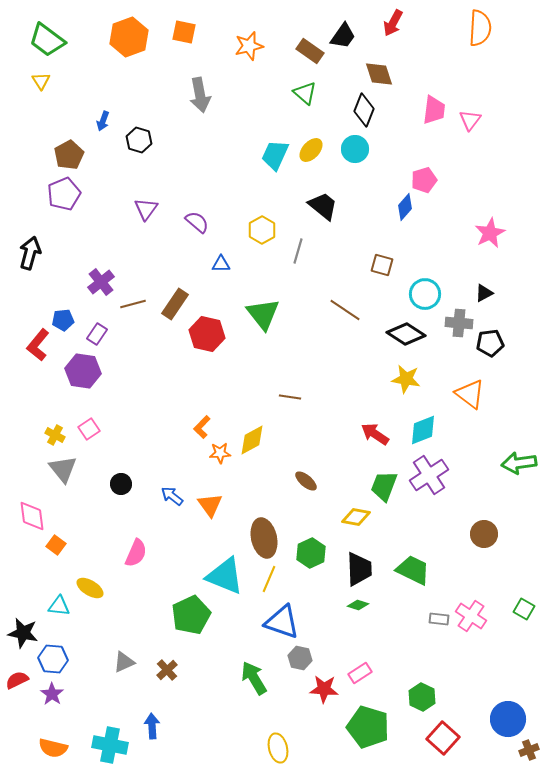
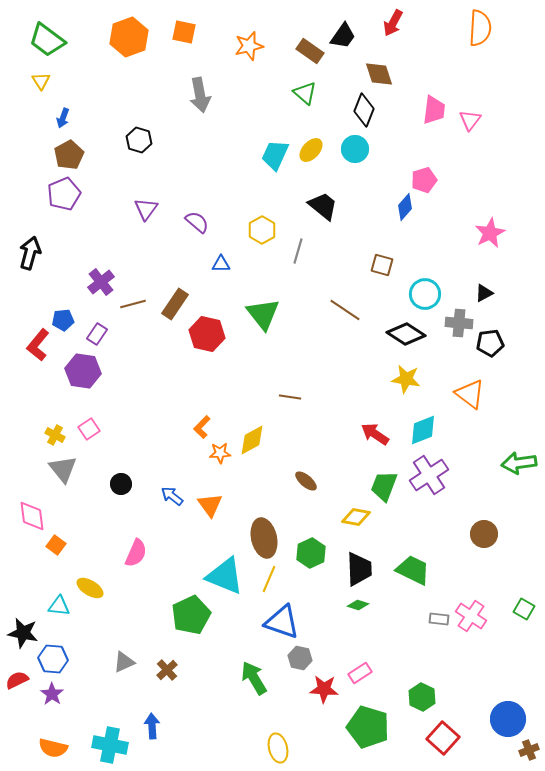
blue arrow at (103, 121): moved 40 px left, 3 px up
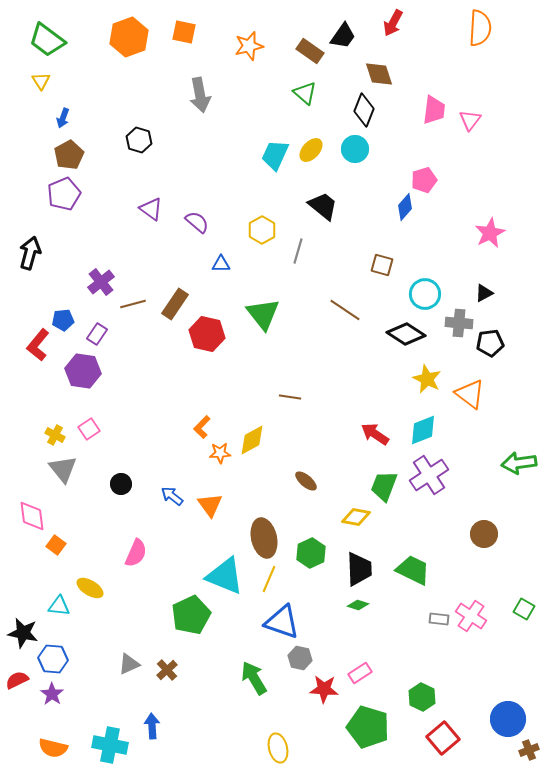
purple triangle at (146, 209): moved 5 px right; rotated 30 degrees counterclockwise
yellow star at (406, 379): moved 21 px right; rotated 16 degrees clockwise
gray triangle at (124, 662): moved 5 px right, 2 px down
red square at (443, 738): rotated 8 degrees clockwise
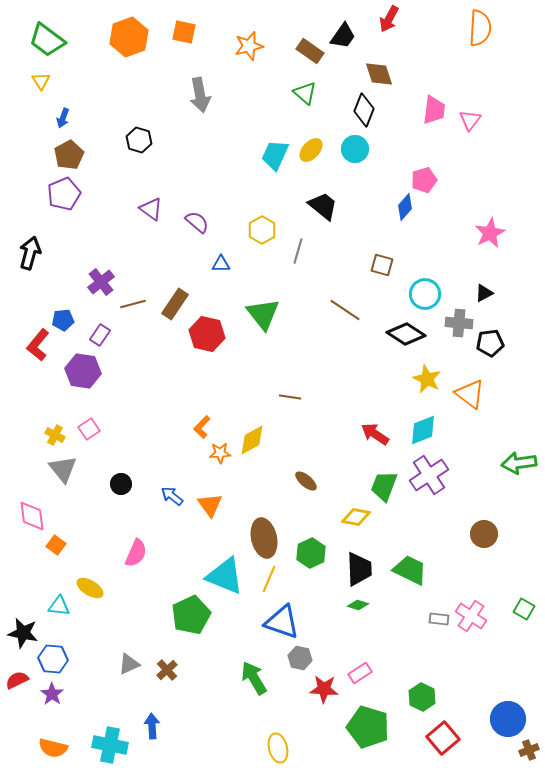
red arrow at (393, 23): moved 4 px left, 4 px up
purple rectangle at (97, 334): moved 3 px right, 1 px down
green trapezoid at (413, 570): moved 3 px left
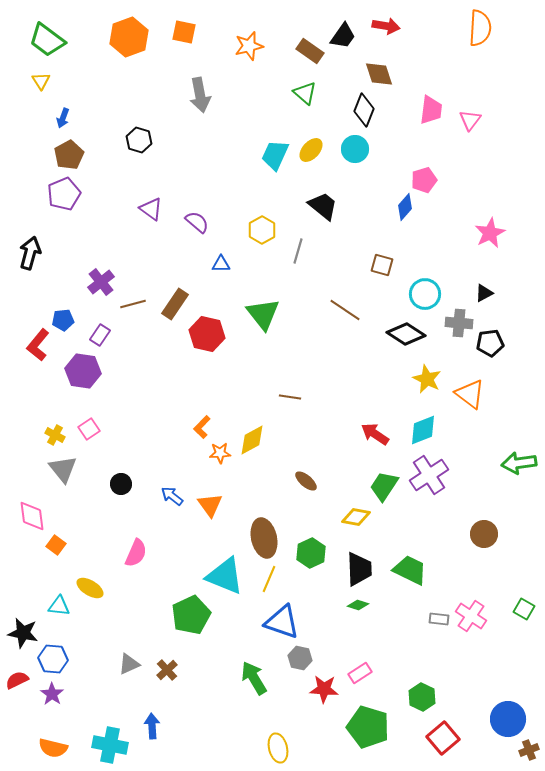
red arrow at (389, 19): moved 3 px left, 7 px down; rotated 108 degrees counterclockwise
pink trapezoid at (434, 110): moved 3 px left
green trapezoid at (384, 486): rotated 12 degrees clockwise
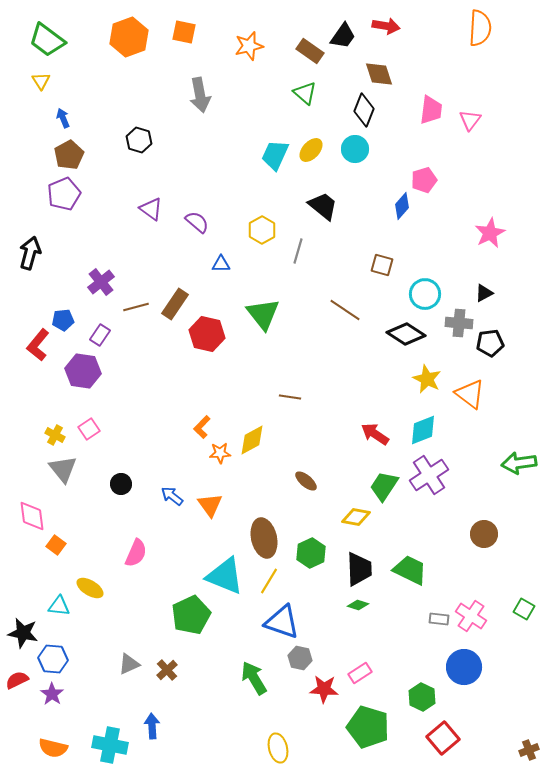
blue arrow at (63, 118): rotated 138 degrees clockwise
blue diamond at (405, 207): moved 3 px left, 1 px up
brown line at (133, 304): moved 3 px right, 3 px down
yellow line at (269, 579): moved 2 px down; rotated 8 degrees clockwise
blue circle at (508, 719): moved 44 px left, 52 px up
